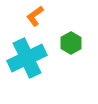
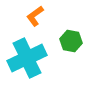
green hexagon: moved 2 px up; rotated 20 degrees counterclockwise
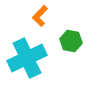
orange L-shape: moved 5 px right; rotated 10 degrees counterclockwise
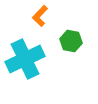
cyan cross: moved 2 px left, 1 px down
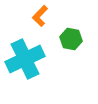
green hexagon: moved 2 px up
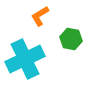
orange L-shape: rotated 15 degrees clockwise
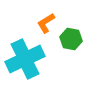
orange L-shape: moved 6 px right, 7 px down
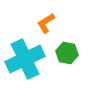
green hexagon: moved 4 px left, 14 px down
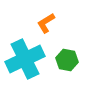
green hexagon: moved 7 px down
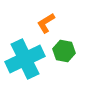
green hexagon: moved 3 px left, 9 px up
